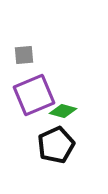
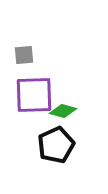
purple square: rotated 21 degrees clockwise
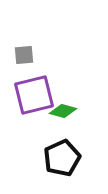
purple square: rotated 12 degrees counterclockwise
black pentagon: moved 6 px right, 13 px down
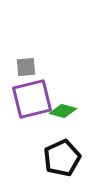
gray square: moved 2 px right, 12 px down
purple square: moved 2 px left, 4 px down
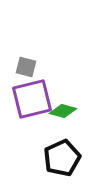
gray square: rotated 20 degrees clockwise
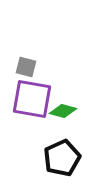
purple square: rotated 24 degrees clockwise
